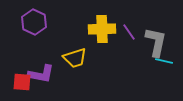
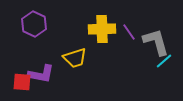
purple hexagon: moved 2 px down
gray L-shape: rotated 28 degrees counterclockwise
cyan line: rotated 54 degrees counterclockwise
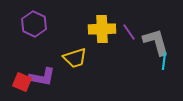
cyan line: rotated 42 degrees counterclockwise
purple L-shape: moved 1 px right, 3 px down
red square: rotated 18 degrees clockwise
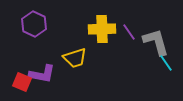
cyan line: moved 2 px right, 2 px down; rotated 42 degrees counterclockwise
purple L-shape: moved 3 px up
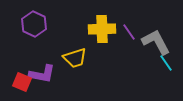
gray L-shape: rotated 12 degrees counterclockwise
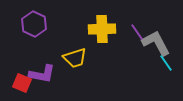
purple line: moved 8 px right
gray L-shape: moved 1 px down
red square: moved 1 px down
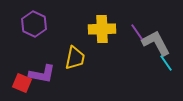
yellow trapezoid: rotated 60 degrees counterclockwise
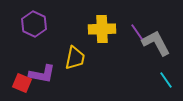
cyan line: moved 17 px down
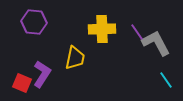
purple hexagon: moved 2 px up; rotated 20 degrees counterclockwise
purple L-shape: rotated 68 degrees counterclockwise
